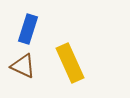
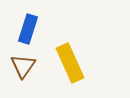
brown triangle: rotated 40 degrees clockwise
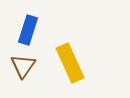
blue rectangle: moved 1 px down
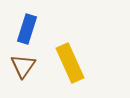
blue rectangle: moved 1 px left, 1 px up
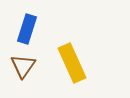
yellow rectangle: moved 2 px right
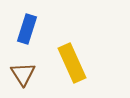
brown triangle: moved 8 px down; rotated 8 degrees counterclockwise
